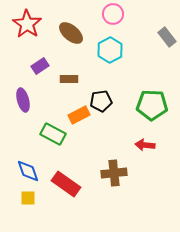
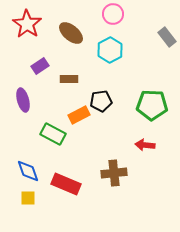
red rectangle: rotated 12 degrees counterclockwise
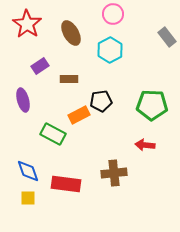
brown ellipse: rotated 20 degrees clockwise
red rectangle: rotated 16 degrees counterclockwise
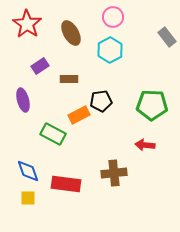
pink circle: moved 3 px down
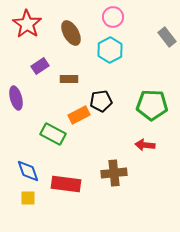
purple ellipse: moved 7 px left, 2 px up
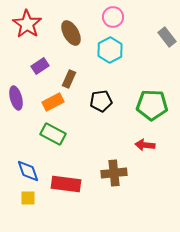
brown rectangle: rotated 66 degrees counterclockwise
orange rectangle: moved 26 px left, 13 px up
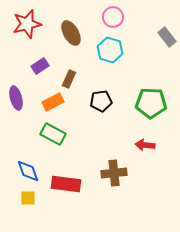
red star: rotated 24 degrees clockwise
cyan hexagon: rotated 15 degrees counterclockwise
green pentagon: moved 1 px left, 2 px up
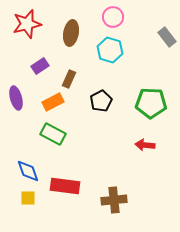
brown ellipse: rotated 40 degrees clockwise
black pentagon: rotated 20 degrees counterclockwise
brown cross: moved 27 px down
red rectangle: moved 1 px left, 2 px down
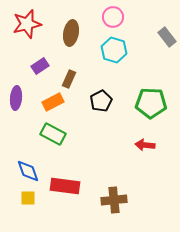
cyan hexagon: moved 4 px right
purple ellipse: rotated 20 degrees clockwise
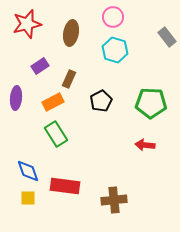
cyan hexagon: moved 1 px right
green rectangle: moved 3 px right; rotated 30 degrees clockwise
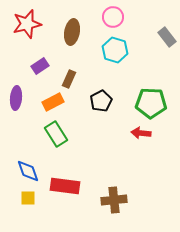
brown ellipse: moved 1 px right, 1 px up
red arrow: moved 4 px left, 12 px up
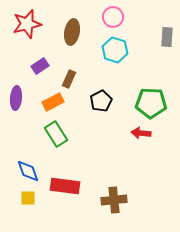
gray rectangle: rotated 42 degrees clockwise
